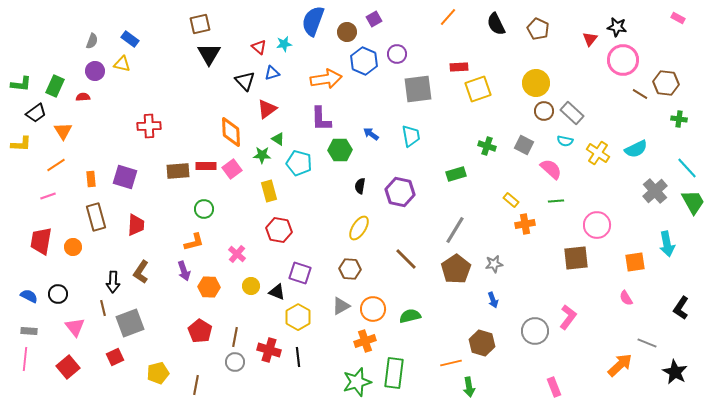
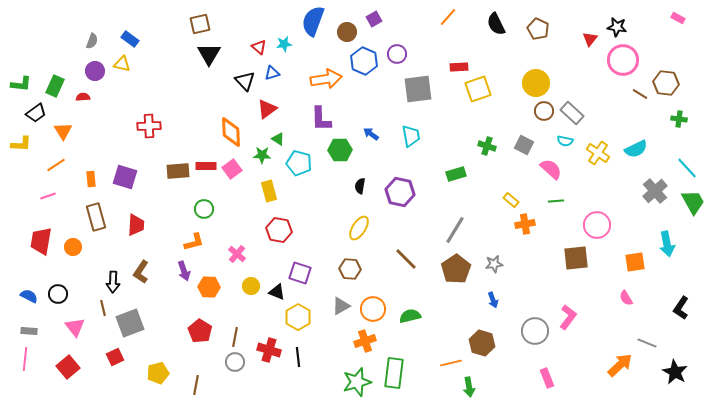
pink rectangle at (554, 387): moved 7 px left, 9 px up
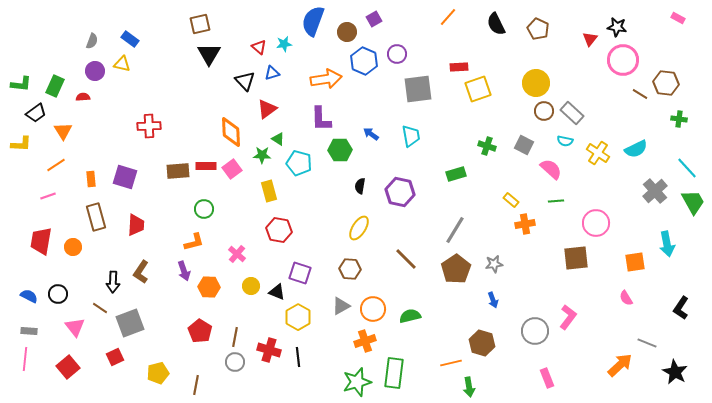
pink circle at (597, 225): moved 1 px left, 2 px up
brown line at (103, 308): moved 3 px left; rotated 42 degrees counterclockwise
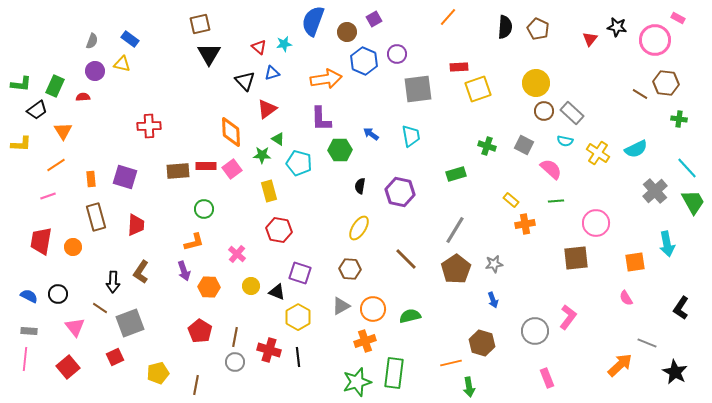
black semicircle at (496, 24): moved 9 px right, 3 px down; rotated 150 degrees counterclockwise
pink circle at (623, 60): moved 32 px right, 20 px up
black trapezoid at (36, 113): moved 1 px right, 3 px up
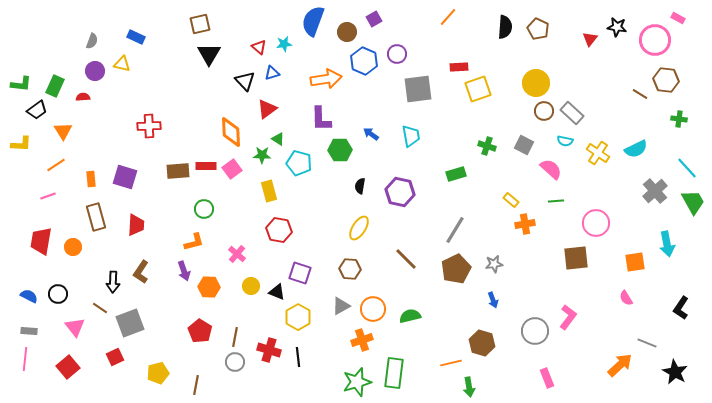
blue rectangle at (130, 39): moved 6 px right, 2 px up; rotated 12 degrees counterclockwise
brown hexagon at (666, 83): moved 3 px up
brown pentagon at (456, 269): rotated 8 degrees clockwise
orange cross at (365, 341): moved 3 px left, 1 px up
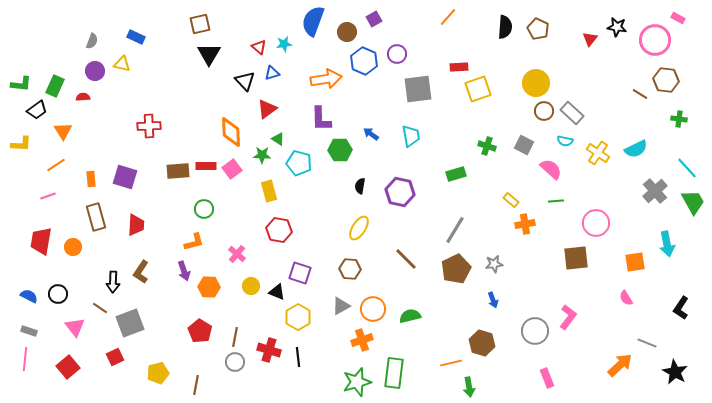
gray rectangle at (29, 331): rotated 14 degrees clockwise
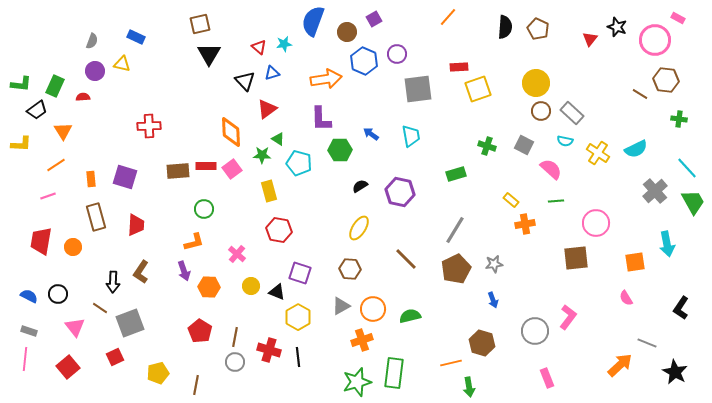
black star at (617, 27): rotated 12 degrees clockwise
brown circle at (544, 111): moved 3 px left
black semicircle at (360, 186): rotated 49 degrees clockwise
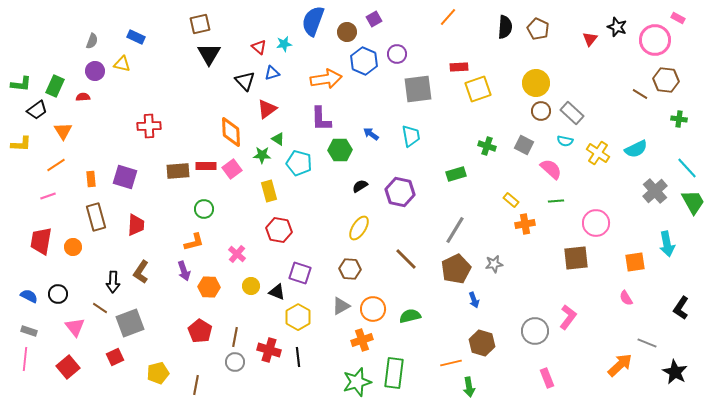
blue arrow at (493, 300): moved 19 px left
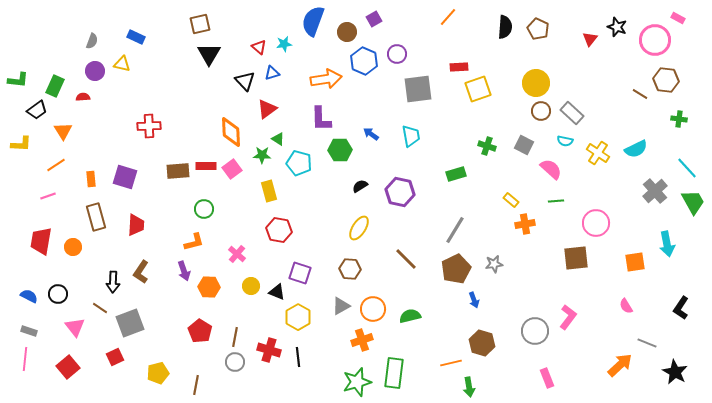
green L-shape at (21, 84): moved 3 px left, 4 px up
pink semicircle at (626, 298): moved 8 px down
